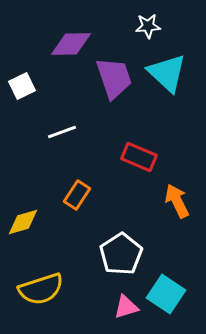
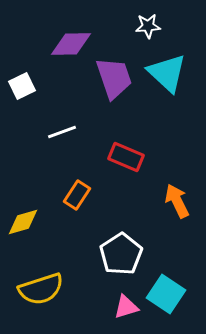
red rectangle: moved 13 px left
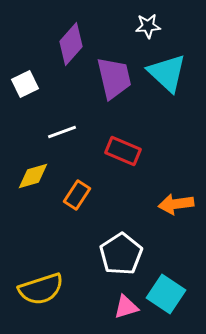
purple diamond: rotated 48 degrees counterclockwise
purple trapezoid: rotated 6 degrees clockwise
white square: moved 3 px right, 2 px up
red rectangle: moved 3 px left, 6 px up
orange arrow: moved 1 px left, 3 px down; rotated 72 degrees counterclockwise
yellow diamond: moved 10 px right, 46 px up
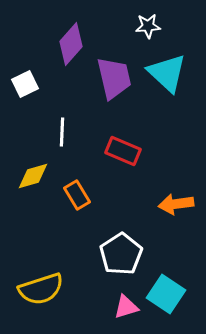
white line: rotated 68 degrees counterclockwise
orange rectangle: rotated 64 degrees counterclockwise
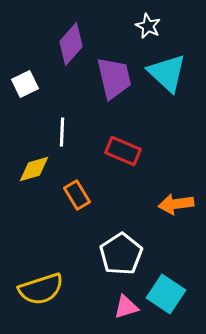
white star: rotated 30 degrees clockwise
yellow diamond: moved 1 px right, 7 px up
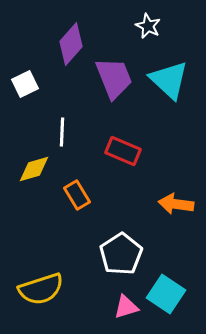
cyan triangle: moved 2 px right, 7 px down
purple trapezoid: rotated 9 degrees counterclockwise
orange arrow: rotated 16 degrees clockwise
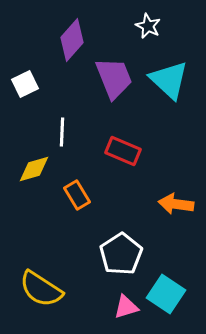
purple diamond: moved 1 px right, 4 px up
yellow semicircle: rotated 51 degrees clockwise
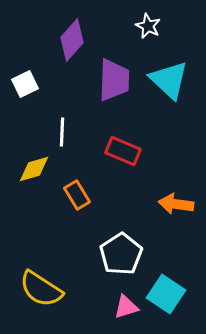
purple trapezoid: moved 2 px down; rotated 24 degrees clockwise
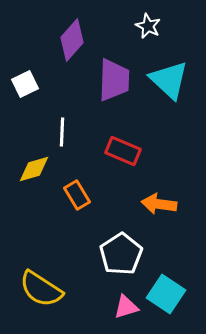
orange arrow: moved 17 px left
